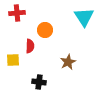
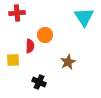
orange circle: moved 5 px down
black cross: rotated 16 degrees clockwise
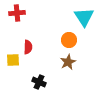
orange circle: moved 24 px right, 5 px down
red semicircle: moved 2 px left, 1 px down
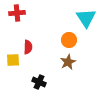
cyan triangle: moved 2 px right, 1 px down
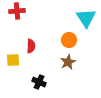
red cross: moved 2 px up
red semicircle: moved 3 px right, 1 px up
